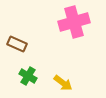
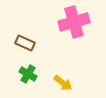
brown rectangle: moved 8 px right, 1 px up
green cross: moved 2 px up
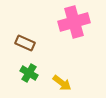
green cross: moved 1 px right, 1 px up
yellow arrow: moved 1 px left
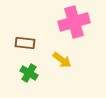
brown rectangle: rotated 18 degrees counterclockwise
yellow arrow: moved 23 px up
